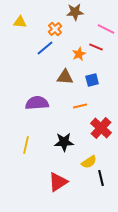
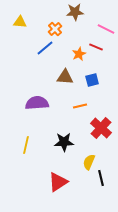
yellow semicircle: rotated 147 degrees clockwise
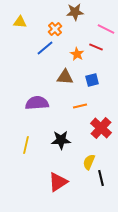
orange star: moved 2 px left; rotated 16 degrees counterclockwise
black star: moved 3 px left, 2 px up
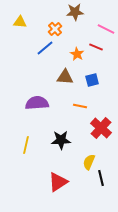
orange line: rotated 24 degrees clockwise
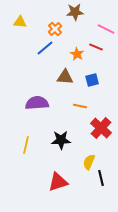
red triangle: rotated 15 degrees clockwise
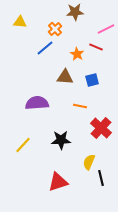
pink line: rotated 54 degrees counterclockwise
yellow line: moved 3 px left; rotated 30 degrees clockwise
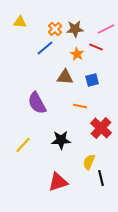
brown star: moved 17 px down
purple semicircle: rotated 115 degrees counterclockwise
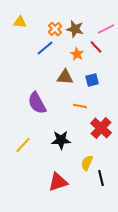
brown star: rotated 18 degrees clockwise
red line: rotated 24 degrees clockwise
yellow semicircle: moved 2 px left, 1 px down
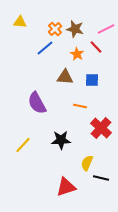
blue square: rotated 16 degrees clockwise
black line: rotated 63 degrees counterclockwise
red triangle: moved 8 px right, 5 px down
